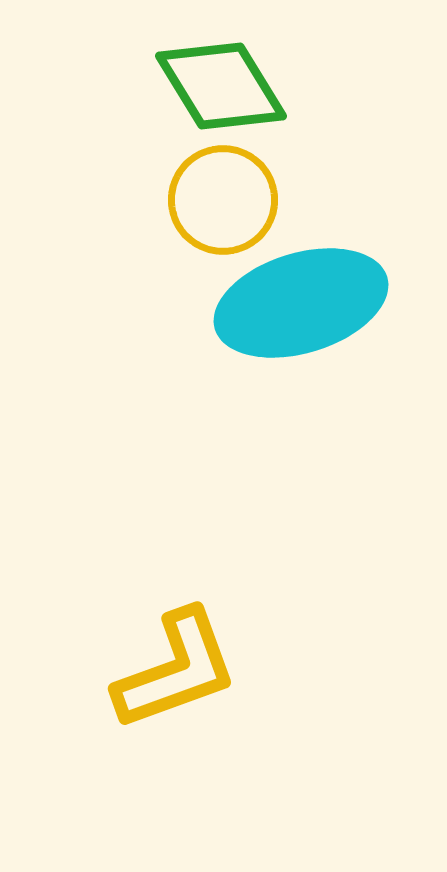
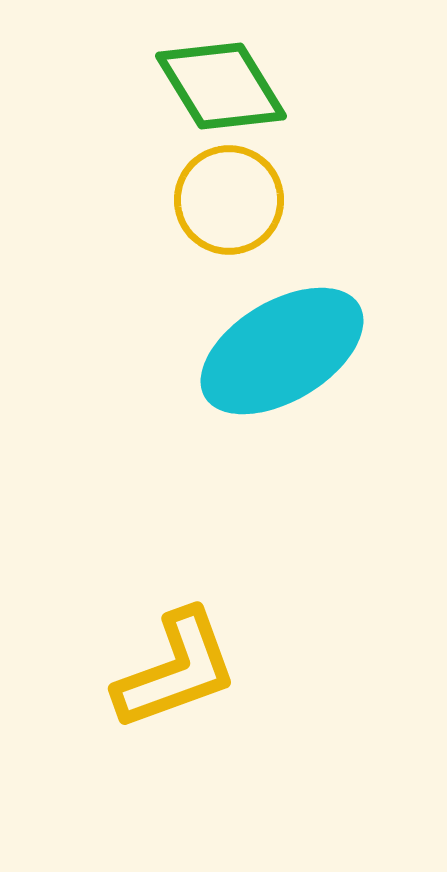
yellow circle: moved 6 px right
cyan ellipse: moved 19 px left, 48 px down; rotated 14 degrees counterclockwise
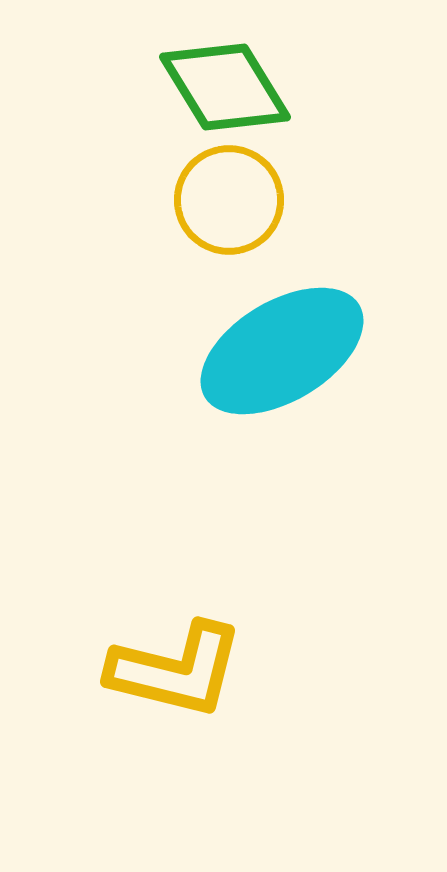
green diamond: moved 4 px right, 1 px down
yellow L-shape: rotated 34 degrees clockwise
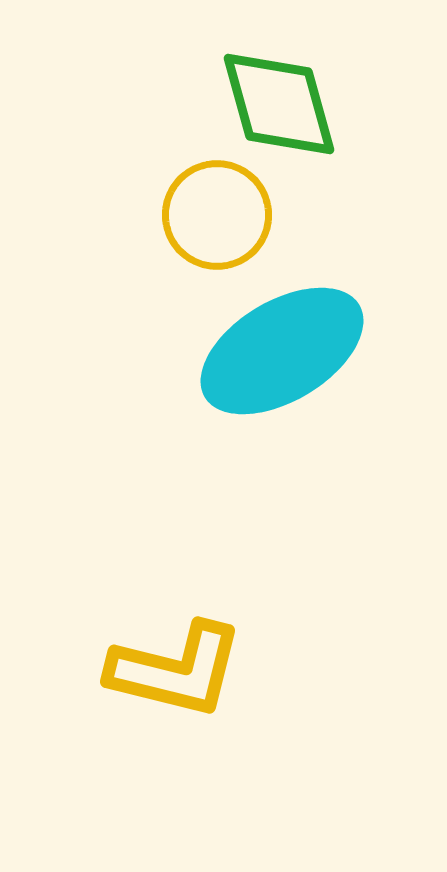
green diamond: moved 54 px right, 17 px down; rotated 16 degrees clockwise
yellow circle: moved 12 px left, 15 px down
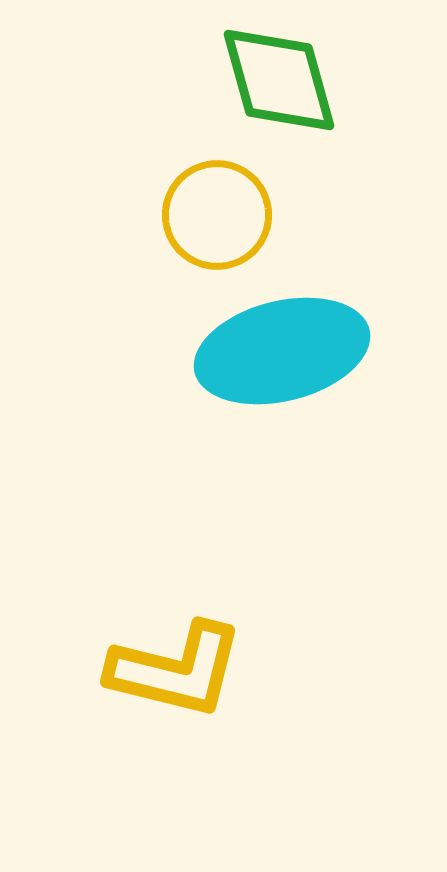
green diamond: moved 24 px up
cyan ellipse: rotated 17 degrees clockwise
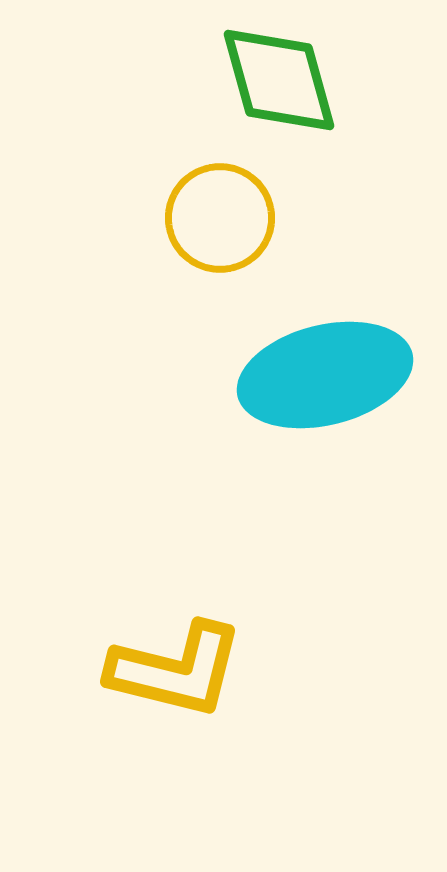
yellow circle: moved 3 px right, 3 px down
cyan ellipse: moved 43 px right, 24 px down
